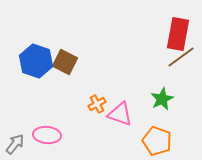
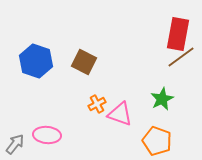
brown square: moved 19 px right
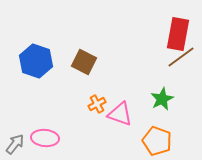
pink ellipse: moved 2 px left, 3 px down
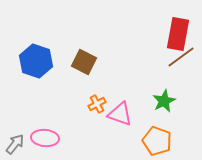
green star: moved 2 px right, 2 px down
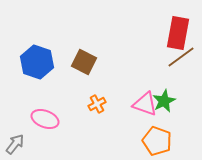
red rectangle: moved 1 px up
blue hexagon: moved 1 px right, 1 px down
pink triangle: moved 25 px right, 10 px up
pink ellipse: moved 19 px up; rotated 16 degrees clockwise
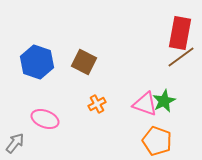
red rectangle: moved 2 px right
gray arrow: moved 1 px up
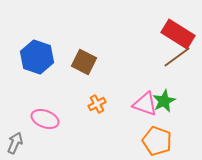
red rectangle: moved 2 px left, 1 px down; rotated 68 degrees counterclockwise
brown line: moved 4 px left
blue hexagon: moved 5 px up
gray arrow: rotated 15 degrees counterclockwise
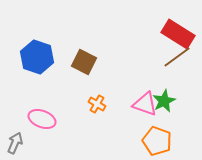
orange cross: rotated 30 degrees counterclockwise
pink ellipse: moved 3 px left
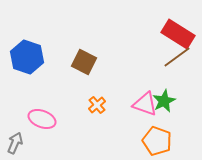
blue hexagon: moved 10 px left
orange cross: moved 1 px down; rotated 18 degrees clockwise
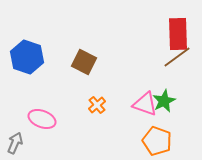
red rectangle: rotated 56 degrees clockwise
